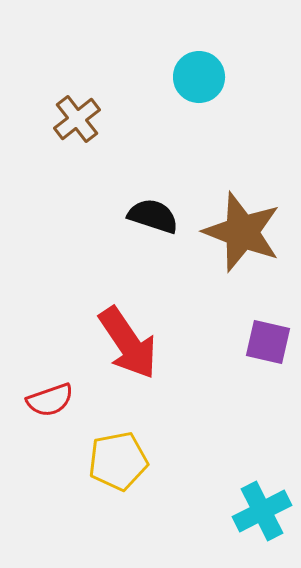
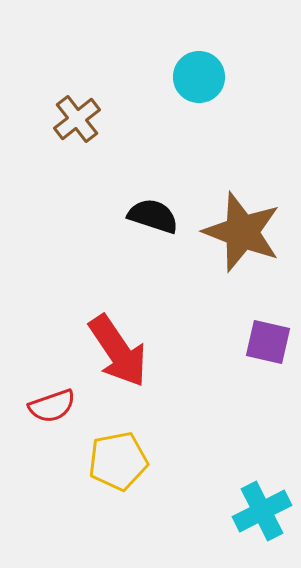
red arrow: moved 10 px left, 8 px down
red semicircle: moved 2 px right, 6 px down
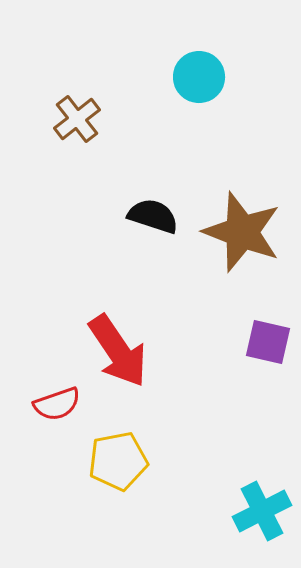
red semicircle: moved 5 px right, 2 px up
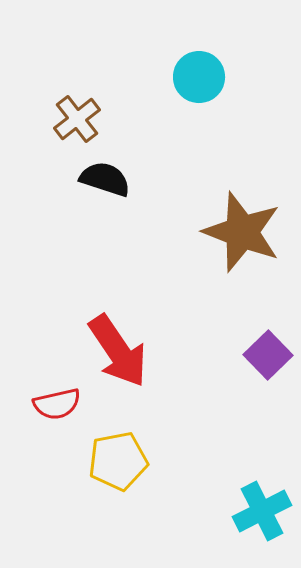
black semicircle: moved 48 px left, 37 px up
purple square: moved 13 px down; rotated 33 degrees clockwise
red semicircle: rotated 6 degrees clockwise
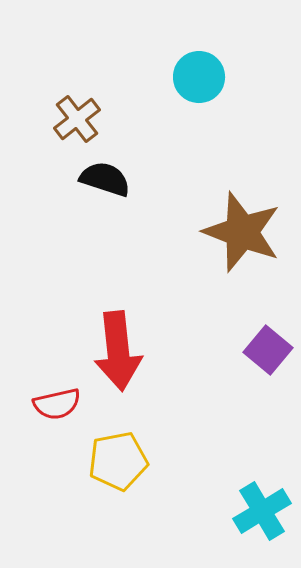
red arrow: rotated 28 degrees clockwise
purple square: moved 5 px up; rotated 6 degrees counterclockwise
cyan cross: rotated 4 degrees counterclockwise
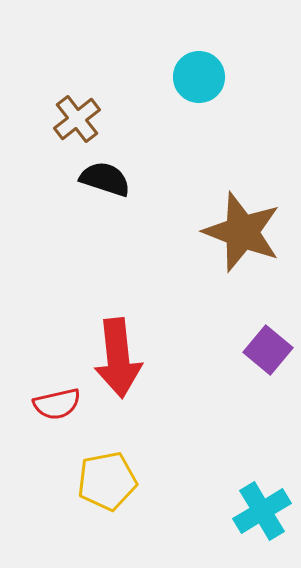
red arrow: moved 7 px down
yellow pentagon: moved 11 px left, 20 px down
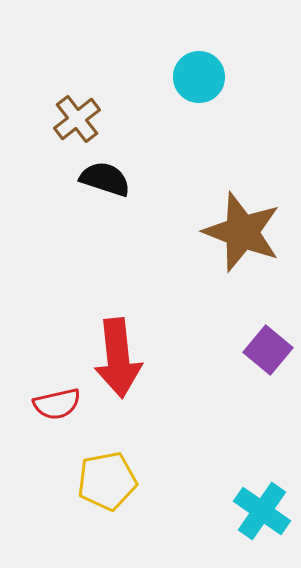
cyan cross: rotated 24 degrees counterclockwise
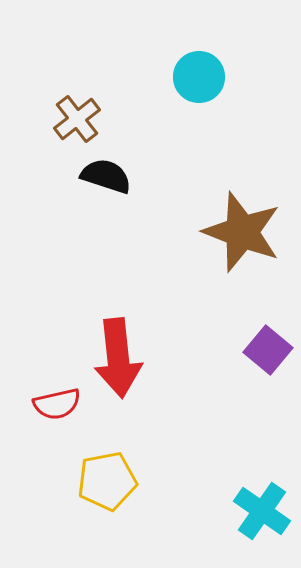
black semicircle: moved 1 px right, 3 px up
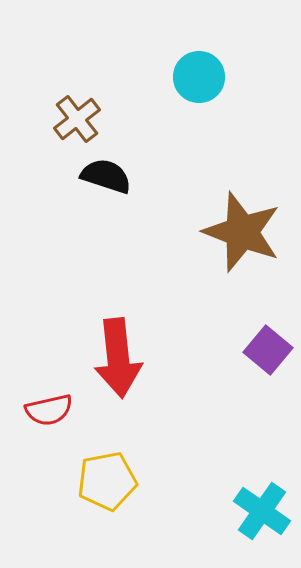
red semicircle: moved 8 px left, 6 px down
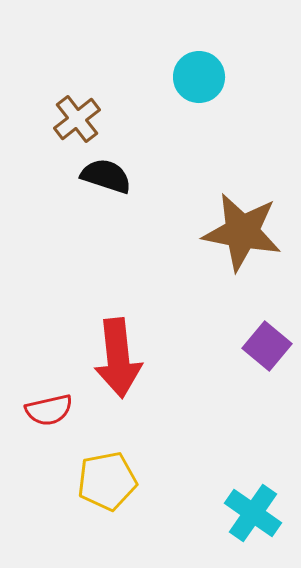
brown star: rotated 10 degrees counterclockwise
purple square: moved 1 px left, 4 px up
cyan cross: moved 9 px left, 2 px down
